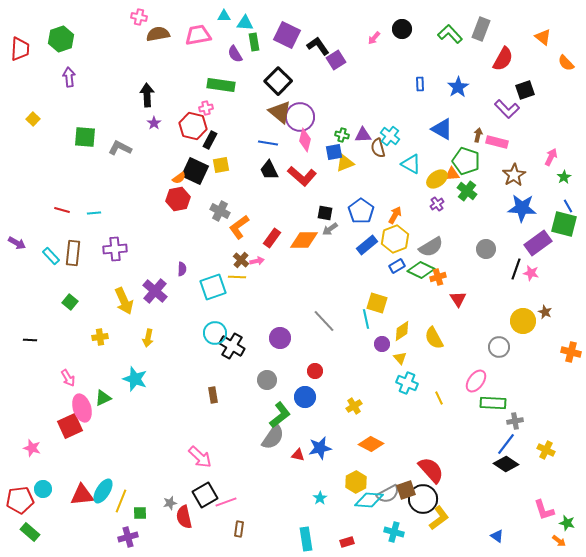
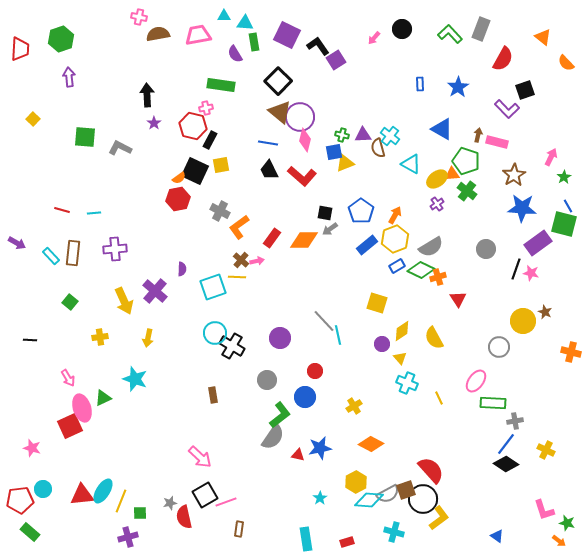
cyan line at (366, 319): moved 28 px left, 16 px down
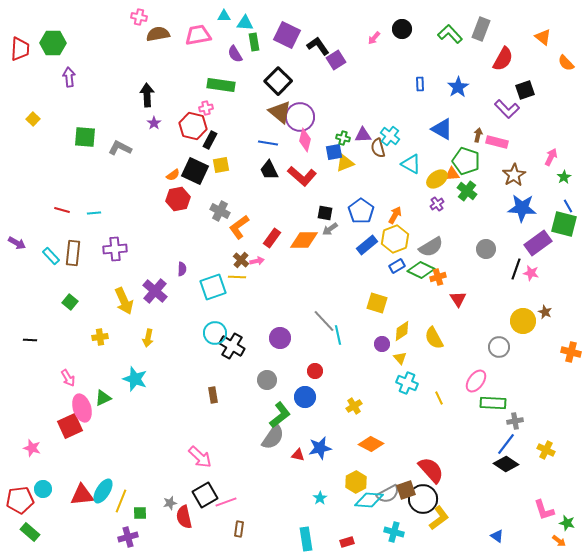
green hexagon at (61, 39): moved 8 px left, 4 px down; rotated 20 degrees clockwise
green cross at (342, 135): moved 1 px right, 3 px down
orange semicircle at (179, 178): moved 6 px left, 3 px up
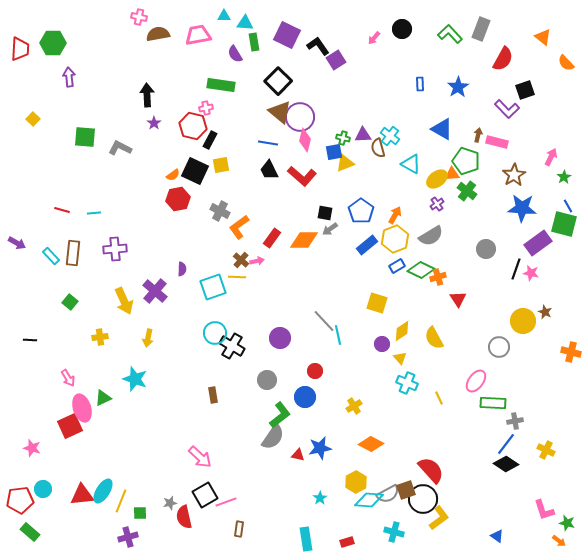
gray semicircle at (431, 247): moved 11 px up
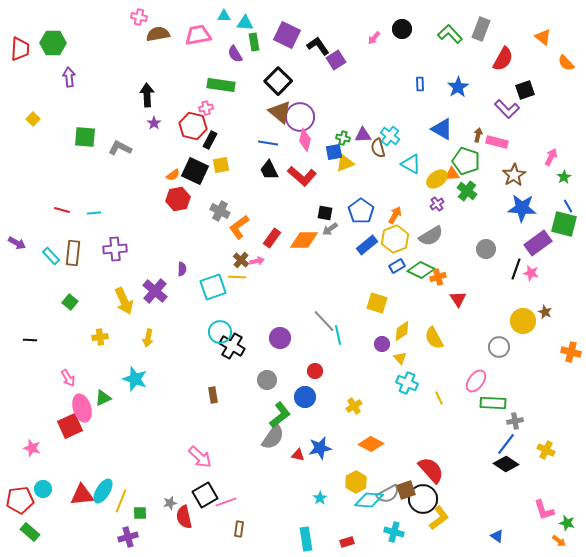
cyan circle at (215, 333): moved 5 px right, 1 px up
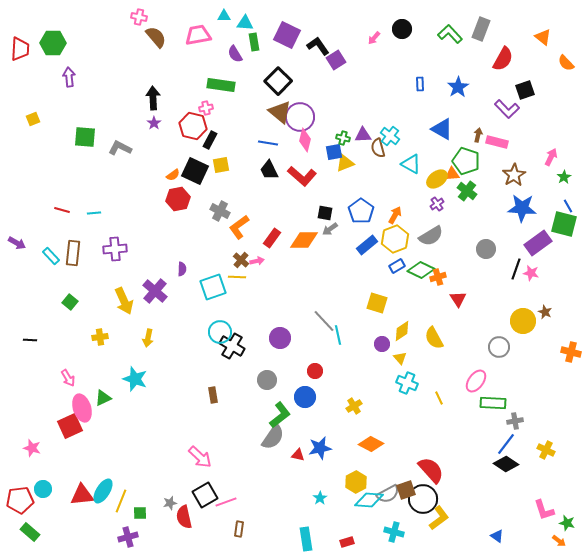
brown semicircle at (158, 34): moved 2 px left, 3 px down; rotated 60 degrees clockwise
black arrow at (147, 95): moved 6 px right, 3 px down
yellow square at (33, 119): rotated 24 degrees clockwise
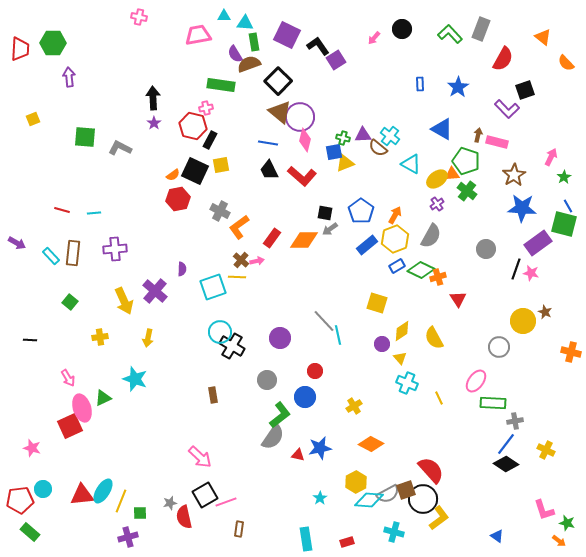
brown semicircle at (156, 37): moved 93 px right, 27 px down; rotated 70 degrees counterclockwise
brown semicircle at (378, 148): rotated 36 degrees counterclockwise
gray semicircle at (431, 236): rotated 30 degrees counterclockwise
